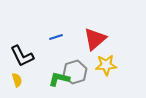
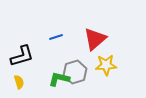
black L-shape: rotated 80 degrees counterclockwise
yellow semicircle: moved 2 px right, 2 px down
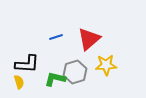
red triangle: moved 6 px left
black L-shape: moved 5 px right, 8 px down; rotated 20 degrees clockwise
green L-shape: moved 4 px left
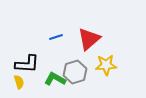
green L-shape: rotated 15 degrees clockwise
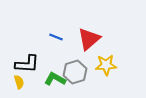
blue line: rotated 40 degrees clockwise
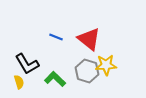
red triangle: rotated 40 degrees counterclockwise
black L-shape: rotated 55 degrees clockwise
gray hexagon: moved 12 px right, 1 px up; rotated 25 degrees counterclockwise
green L-shape: rotated 15 degrees clockwise
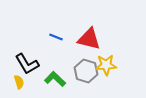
red triangle: rotated 25 degrees counterclockwise
gray hexagon: moved 1 px left
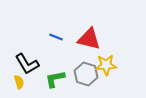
gray hexagon: moved 3 px down
green L-shape: rotated 55 degrees counterclockwise
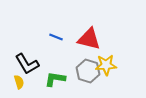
gray hexagon: moved 2 px right, 3 px up
green L-shape: rotated 20 degrees clockwise
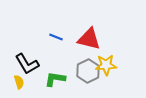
gray hexagon: rotated 15 degrees clockwise
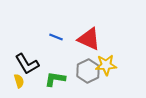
red triangle: rotated 10 degrees clockwise
yellow semicircle: moved 1 px up
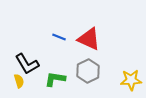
blue line: moved 3 px right
yellow star: moved 25 px right, 15 px down
